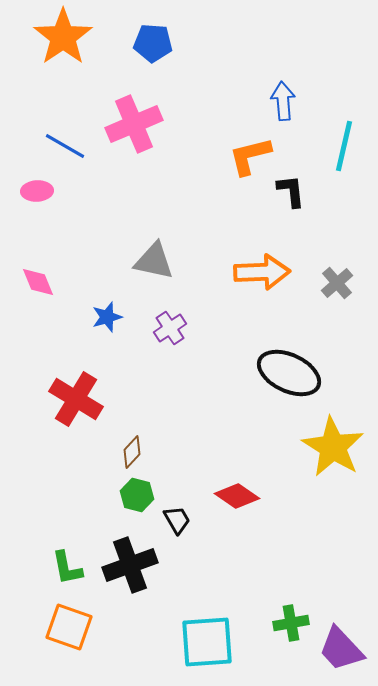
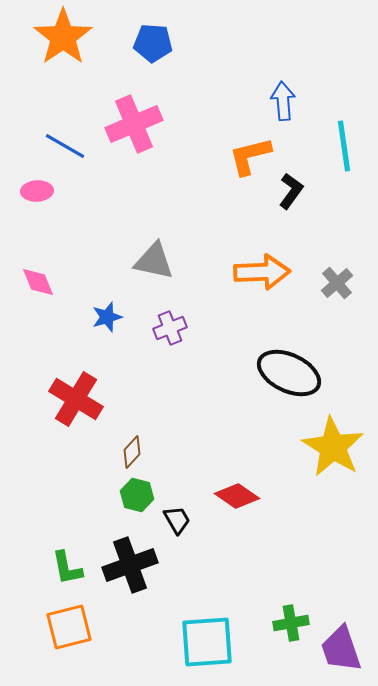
cyan line: rotated 21 degrees counterclockwise
black L-shape: rotated 42 degrees clockwise
purple cross: rotated 12 degrees clockwise
orange square: rotated 33 degrees counterclockwise
purple trapezoid: rotated 24 degrees clockwise
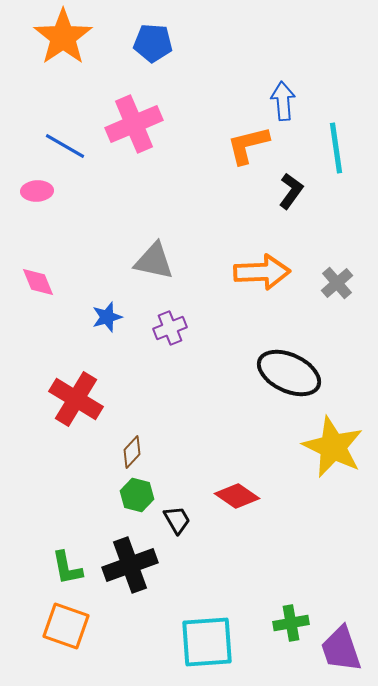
cyan line: moved 8 px left, 2 px down
orange L-shape: moved 2 px left, 11 px up
yellow star: rotated 6 degrees counterclockwise
orange square: moved 3 px left, 1 px up; rotated 33 degrees clockwise
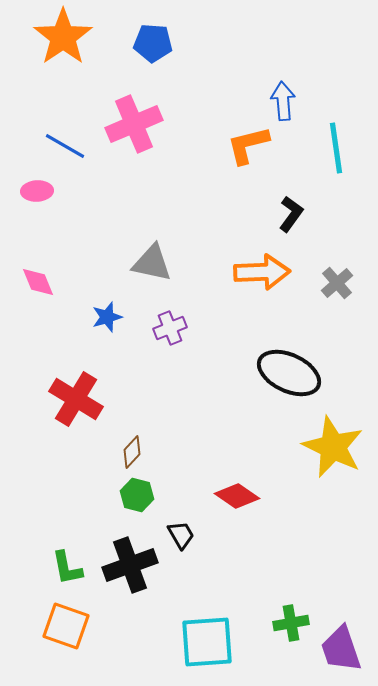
black L-shape: moved 23 px down
gray triangle: moved 2 px left, 2 px down
black trapezoid: moved 4 px right, 15 px down
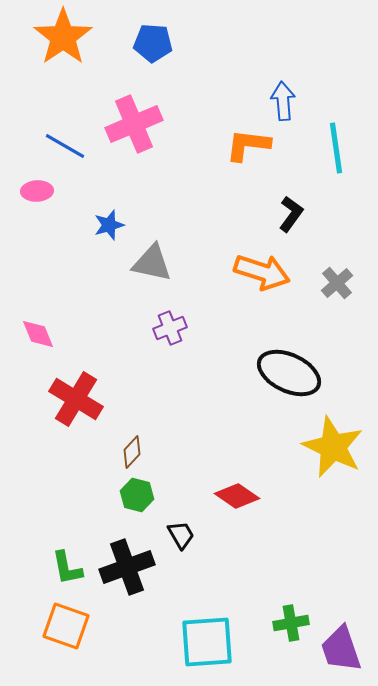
orange L-shape: rotated 21 degrees clockwise
orange arrow: rotated 20 degrees clockwise
pink diamond: moved 52 px down
blue star: moved 2 px right, 92 px up
black cross: moved 3 px left, 2 px down
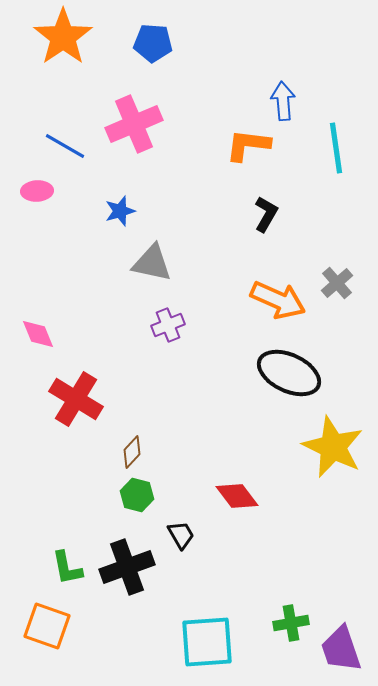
black L-shape: moved 25 px left; rotated 6 degrees counterclockwise
blue star: moved 11 px right, 14 px up
orange arrow: moved 16 px right, 28 px down; rotated 6 degrees clockwise
purple cross: moved 2 px left, 3 px up
red diamond: rotated 18 degrees clockwise
orange square: moved 19 px left
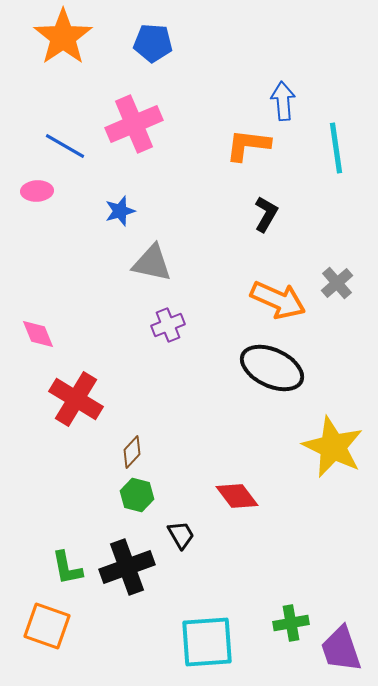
black ellipse: moved 17 px left, 5 px up
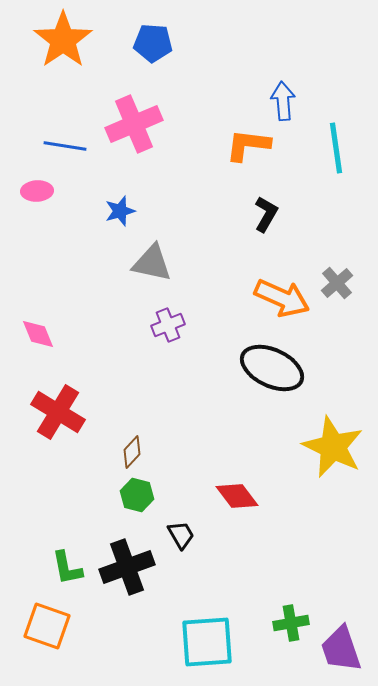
orange star: moved 3 px down
blue line: rotated 21 degrees counterclockwise
orange arrow: moved 4 px right, 2 px up
red cross: moved 18 px left, 13 px down
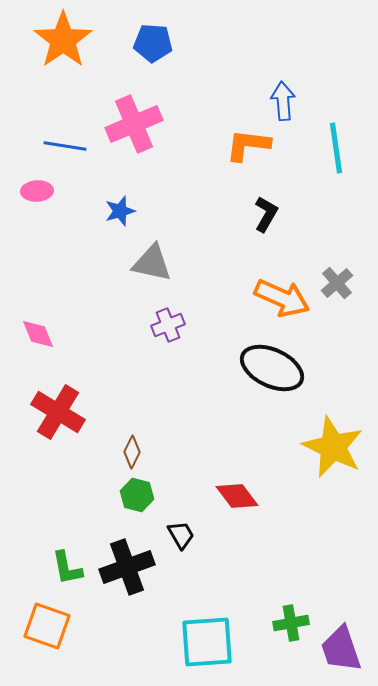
brown diamond: rotated 16 degrees counterclockwise
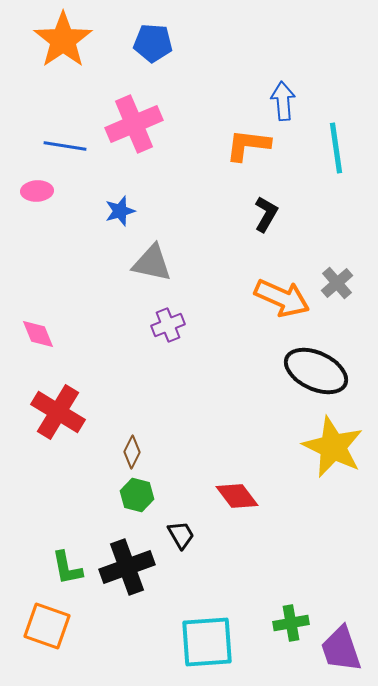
black ellipse: moved 44 px right, 3 px down
